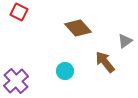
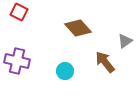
purple cross: moved 1 px right, 20 px up; rotated 35 degrees counterclockwise
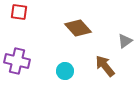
red square: rotated 18 degrees counterclockwise
brown arrow: moved 4 px down
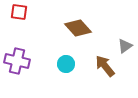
gray triangle: moved 5 px down
cyan circle: moved 1 px right, 7 px up
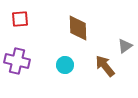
red square: moved 1 px right, 7 px down; rotated 12 degrees counterclockwise
brown diamond: rotated 40 degrees clockwise
cyan circle: moved 1 px left, 1 px down
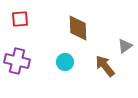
cyan circle: moved 3 px up
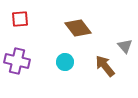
brown diamond: rotated 36 degrees counterclockwise
gray triangle: rotated 35 degrees counterclockwise
